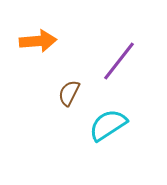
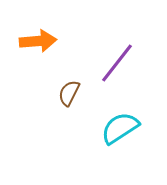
purple line: moved 2 px left, 2 px down
cyan semicircle: moved 12 px right, 3 px down
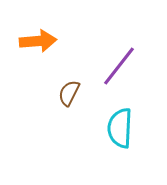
purple line: moved 2 px right, 3 px down
cyan semicircle: rotated 54 degrees counterclockwise
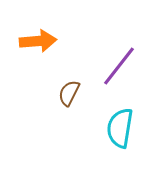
cyan semicircle: rotated 6 degrees clockwise
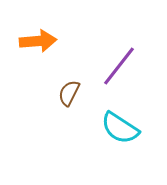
cyan semicircle: rotated 66 degrees counterclockwise
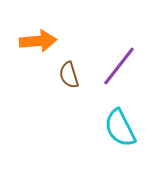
brown semicircle: moved 18 px up; rotated 44 degrees counterclockwise
cyan semicircle: rotated 30 degrees clockwise
